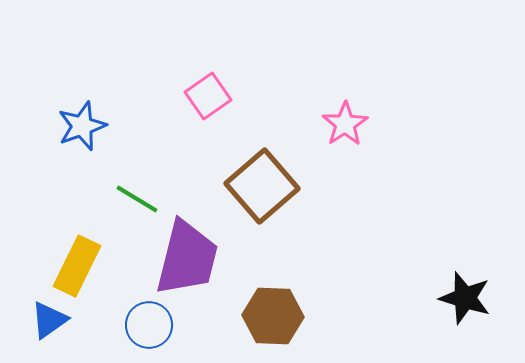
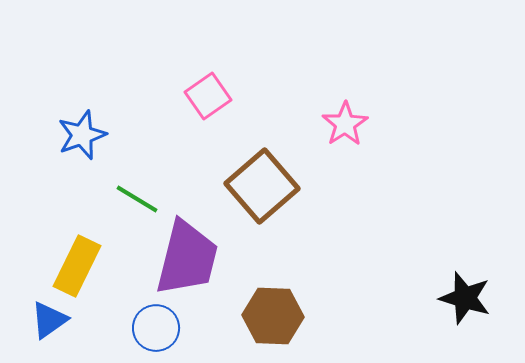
blue star: moved 9 px down
blue circle: moved 7 px right, 3 px down
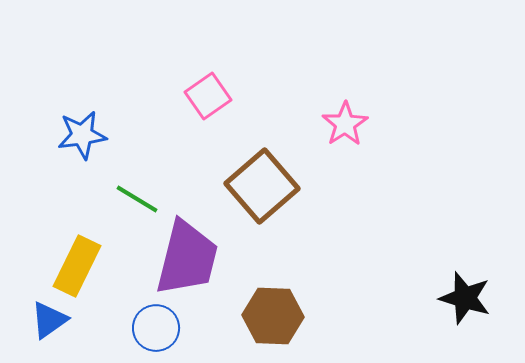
blue star: rotated 12 degrees clockwise
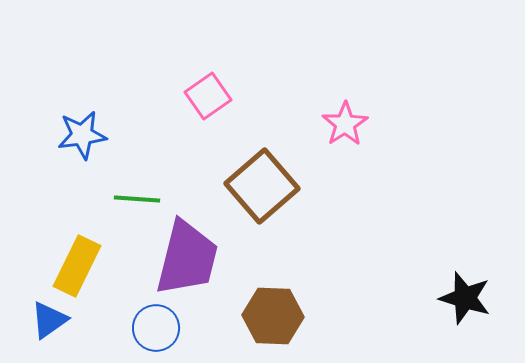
green line: rotated 27 degrees counterclockwise
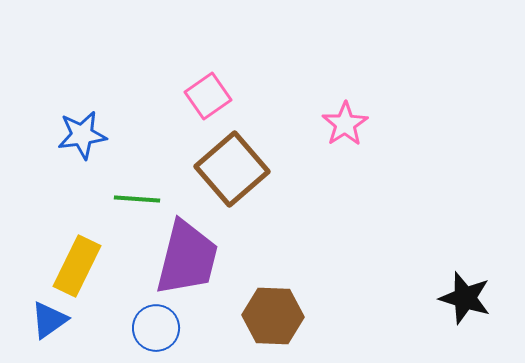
brown square: moved 30 px left, 17 px up
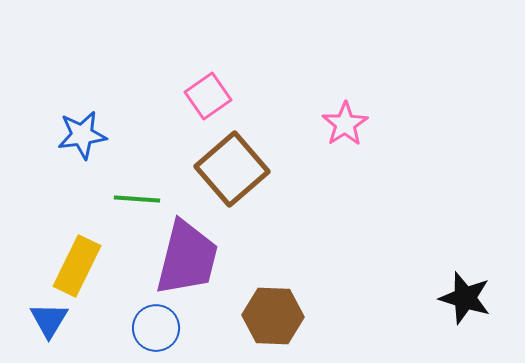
blue triangle: rotated 24 degrees counterclockwise
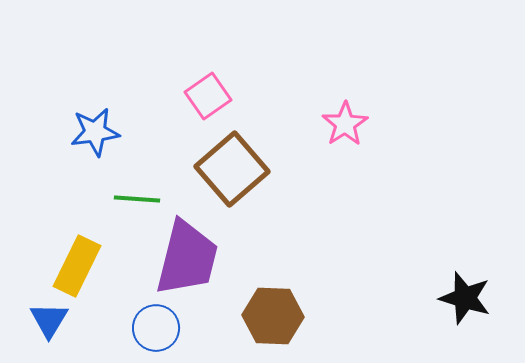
blue star: moved 13 px right, 3 px up
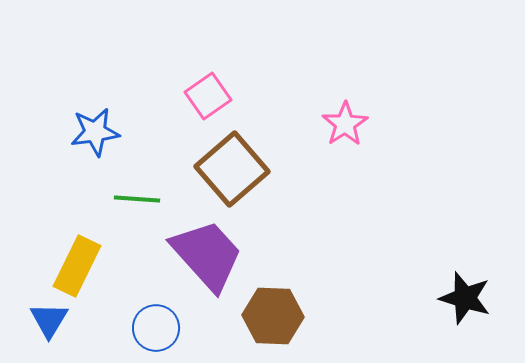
purple trapezoid: moved 20 px right, 3 px up; rotated 56 degrees counterclockwise
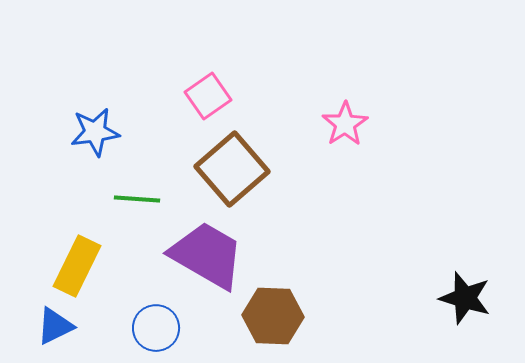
purple trapezoid: rotated 18 degrees counterclockwise
blue triangle: moved 6 px right, 6 px down; rotated 33 degrees clockwise
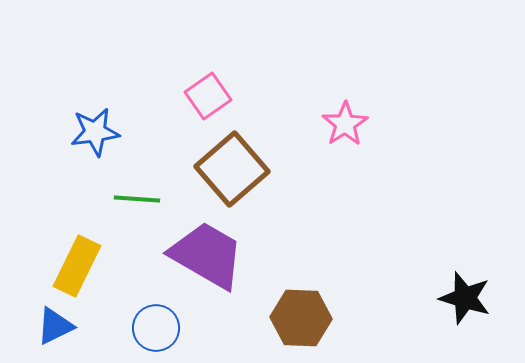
brown hexagon: moved 28 px right, 2 px down
